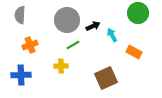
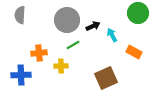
orange cross: moved 9 px right, 8 px down; rotated 14 degrees clockwise
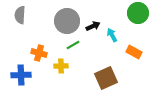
gray circle: moved 1 px down
orange cross: rotated 21 degrees clockwise
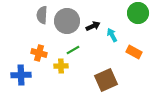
gray semicircle: moved 22 px right
green line: moved 5 px down
brown square: moved 2 px down
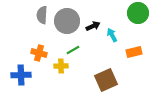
orange rectangle: rotated 42 degrees counterclockwise
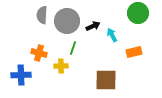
green line: moved 2 px up; rotated 40 degrees counterclockwise
brown square: rotated 25 degrees clockwise
